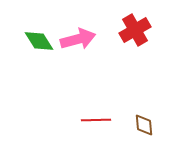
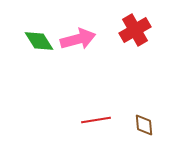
red line: rotated 8 degrees counterclockwise
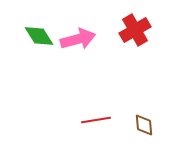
green diamond: moved 5 px up
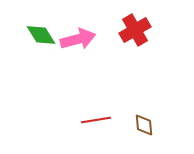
green diamond: moved 2 px right, 1 px up
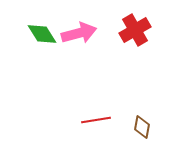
green diamond: moved 1 px right, 1 px up
pink arrow: moved 1 px right, 6 px up
brown diamond: moved 2 px left, 2 px down; rotated 15 degrees clockwise
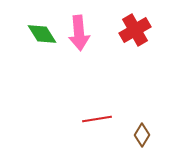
pink arrow: rotated 100 degrees clockwise
red line: moved 1 px right, 1 px up
brown diamond: moved 8 px down; rotated 20 degrees clockwise
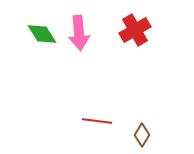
red line: moved 2 px down; rotated 16 degrees clockwise
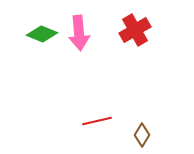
green diamond: rotated 36 degrees counterclockwise
red line: rotated 20 degrees counterclockwise
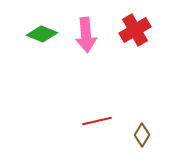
pink arrow: moved 7 px right, 2 px down
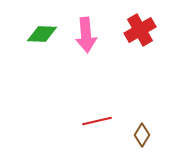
red cross: moved 5 px right
green diamond: rotated 20 degrees counterclockwise
